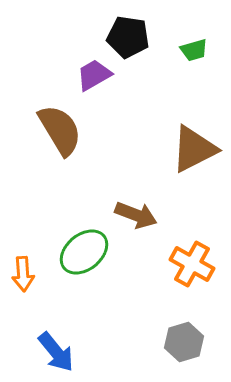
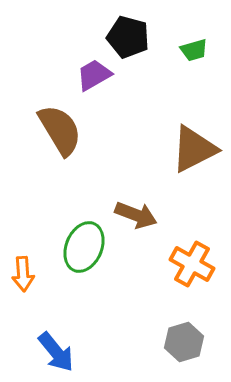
black pentagon: rotated 6 degrees clockwise
green ellipse: moved 5 px up; rotated 27 degrees counterclockwise
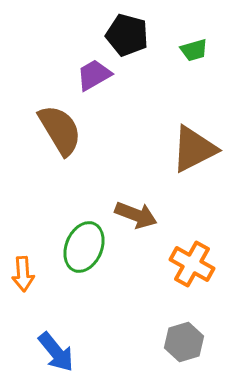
black pentagon: moved 1 px left, 2 px up
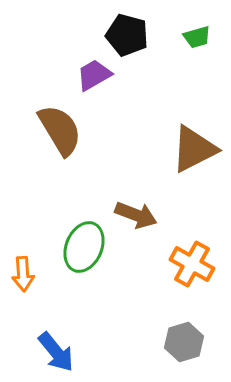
green trapezoid: moved 3 px right, 13 px up
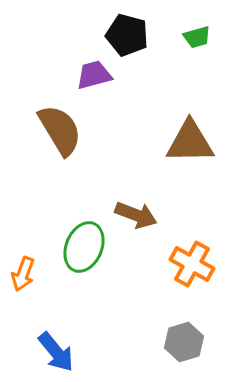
purple trapezoid: rotated 15 degrees clockwise
brown triangle: moved 4 px left, 7 px up; rotated 26 degrees clockwise
orange arrow: rotated 24 degrees clockwise
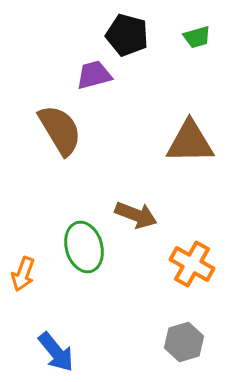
green ellipse: rotated 39 degrees counterclockwise
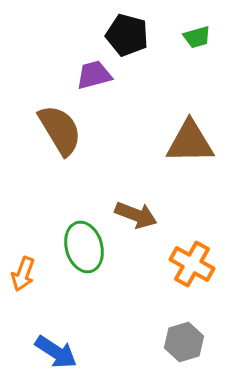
blue arrow: rotated 18 degrees counterclockwise
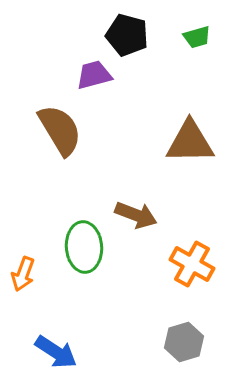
green ellipse: rotated 12 degrees clockwise
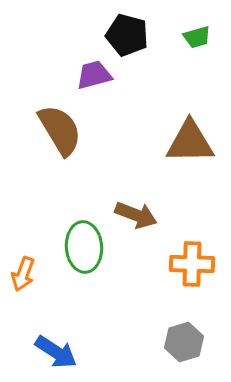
orange cross: rotated 27 degrees counterclockwise
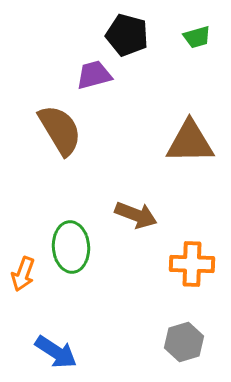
green ellipse: moved 13 px left
